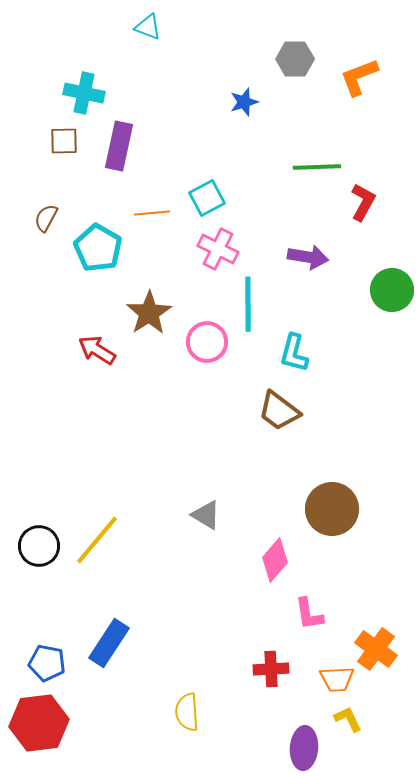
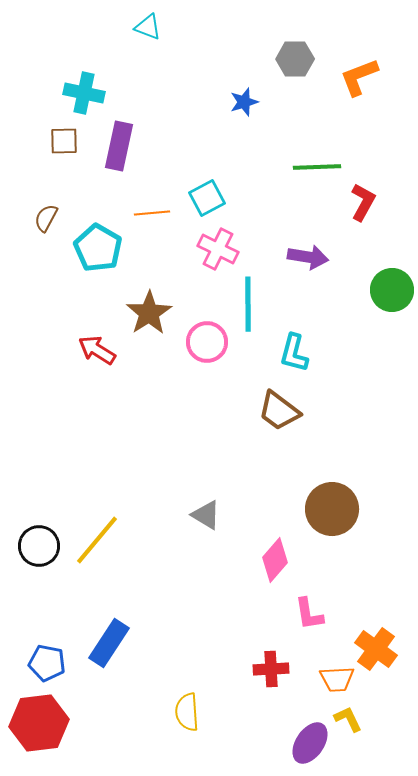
purple ellipse: moved 6 px right, 5 px up; rotated 30 degrees clockwise
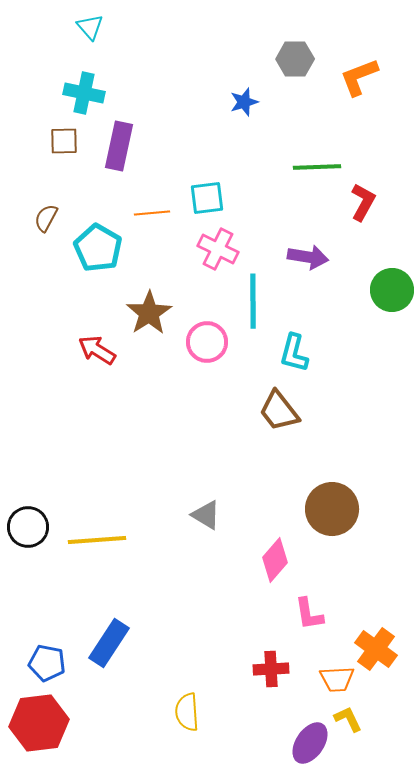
cyan triangle: moved 58 px left; rotated 28 degrees clockwise
cyan square: rotated 21 degrees clockwise
cyan line: moved 5 px right, 3 px up
brown trapezoid: rotated 15 degrees clockwise
yellow line: rotated 46 degrees clockwise
black circle: moved 11 px left, 19 px up
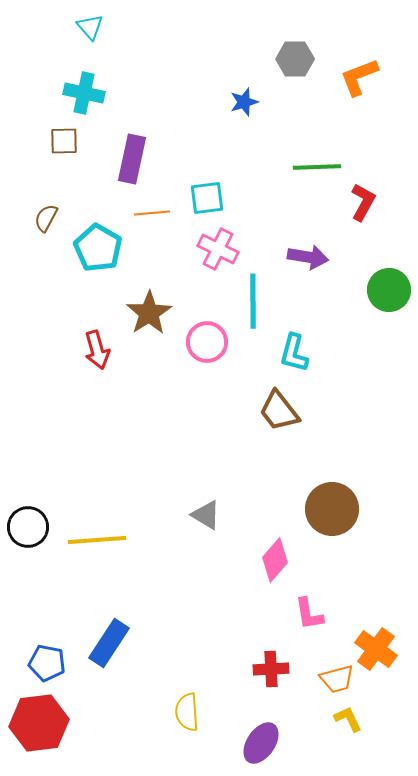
purple rectangle: moved 13 px right, 13 px down
green circle: moved 3 px left
red arrow: rotated 138 degrees counterclockwise
orange trapezoid: rotated 12 degrees counterclockwise
purple ellipse: moved 49 px left
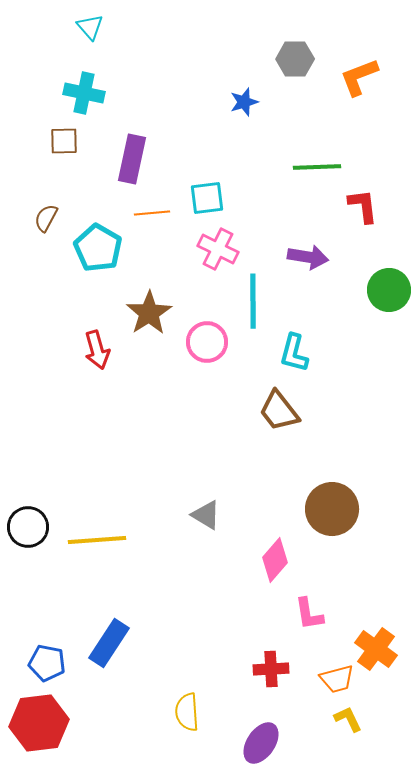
red L-shape: moved 4 px down; rotated 36 degrees counterclockwise
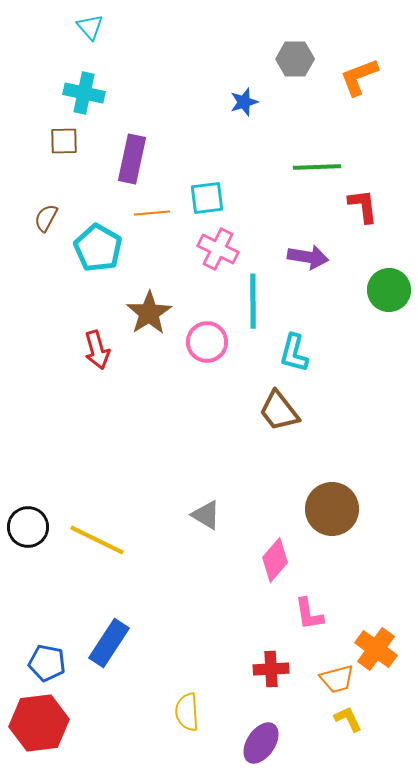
yellow line: rotated 30 degrees clockwise
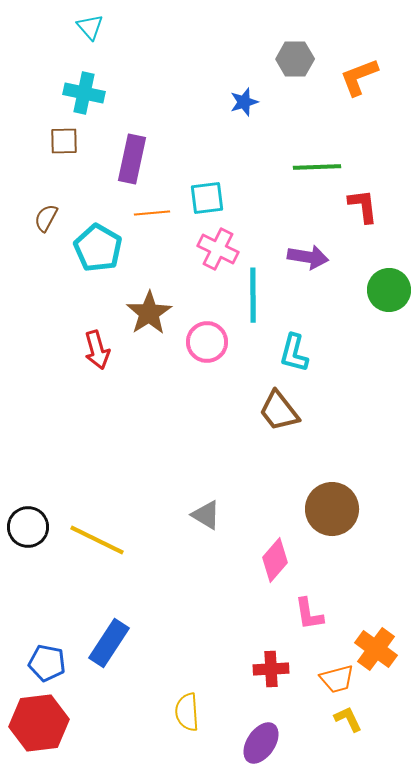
cyan line: moved 6 px up
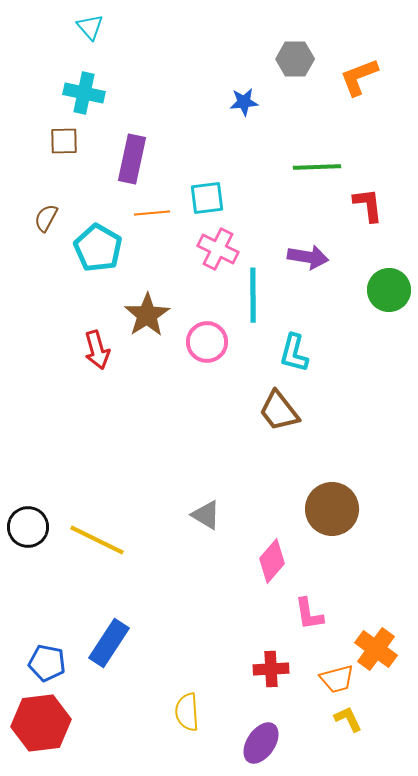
blue star: rotated 12 degrees clockwise
red L-shape: moved 5 px right, 1 px up
brown star: moved 2 px left, 2 px down
pink diamond: moved 3 px left, 1 px down
red hexagon: moved 2 px right
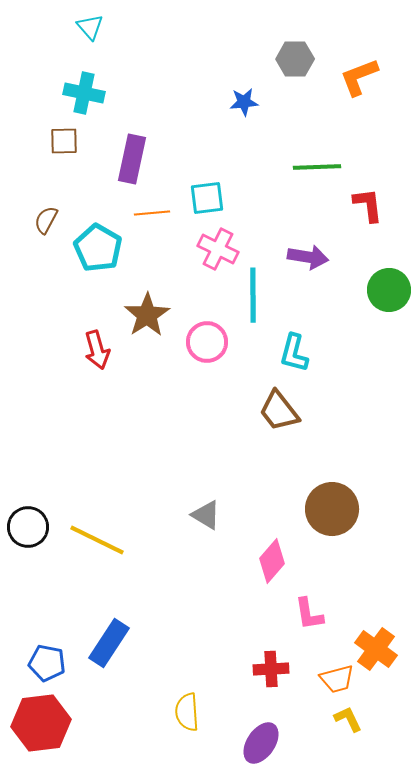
brown semicircle: moved 2 px down
